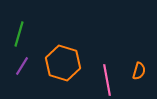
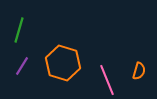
green line: moved 4 px up
pink line: rotated 12 degrees counterclockwise
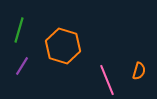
orange hexagon: moved 17 px up
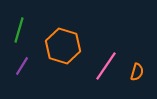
orange semicircle: moved 2 px left, 1 px down
pink line: moved 1 px left, 14 px up; rotated 56 degrees clockwise
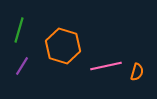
pink line: rotated 44 degrees clockwise
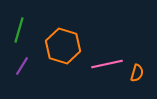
pink line: moved 1 px right, 2 px up
orange semicircle: moved 1 px down
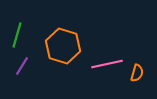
green line: moved 2 px left, 5 px down
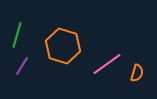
pink line: rotated 24 degrees counterclockwise
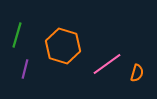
purple line: moved 3 px right, 3 px down; rotated 18 degrees counterclockwise
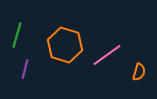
orange hexagon: moved 2 px right, 1 px up
pink line: moved 9 px up
orange semicircle: moved 2 px right, 1 px up
